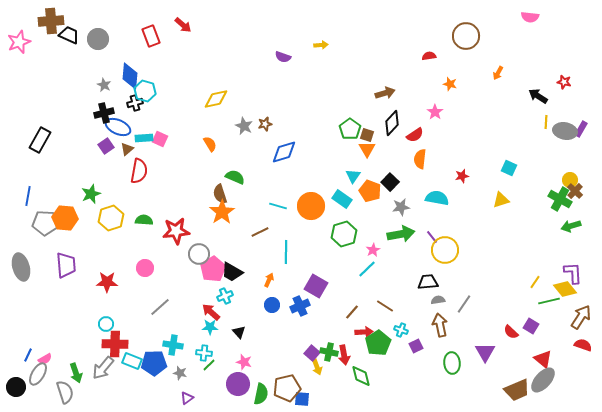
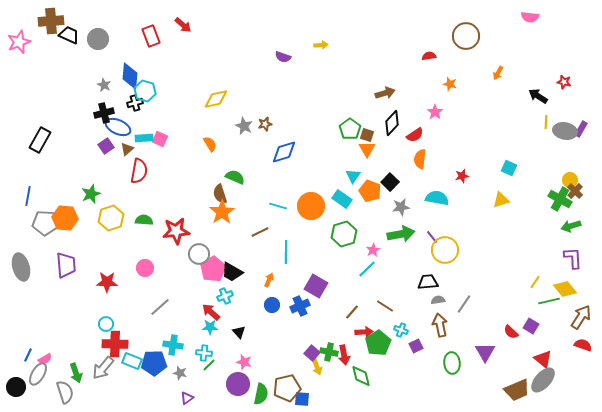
purple L-shape at (573, 273): moved 15 px up
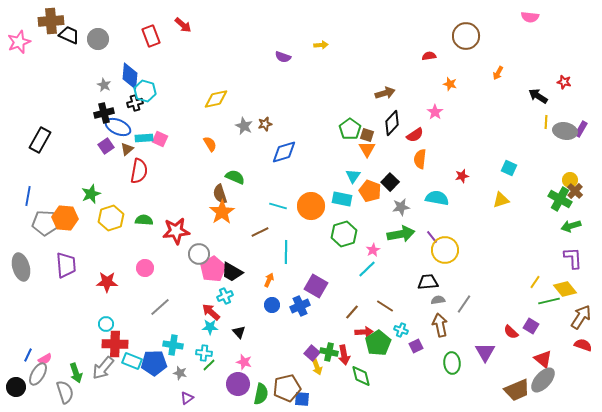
cyan rectangle at (342, 199): rotated 24 degrees counterclockwise
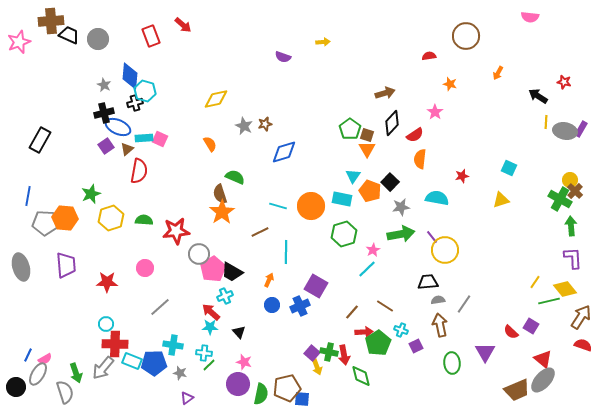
yellow arrow at (321, 45): moved 2 px right, 3 px up
green arrow at (571, 226): rotated 102 degrees clockwise
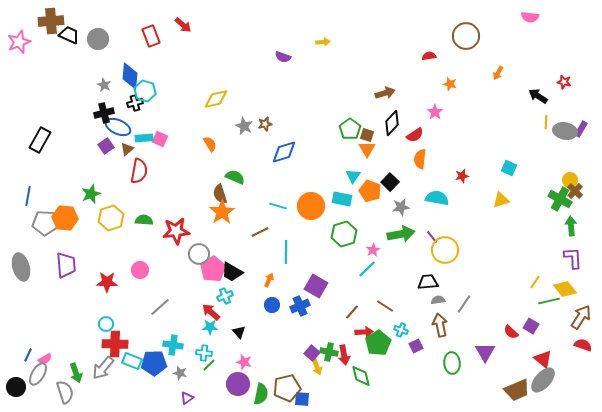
pink circle at (145, 268): moved 5 px left, 2 px down
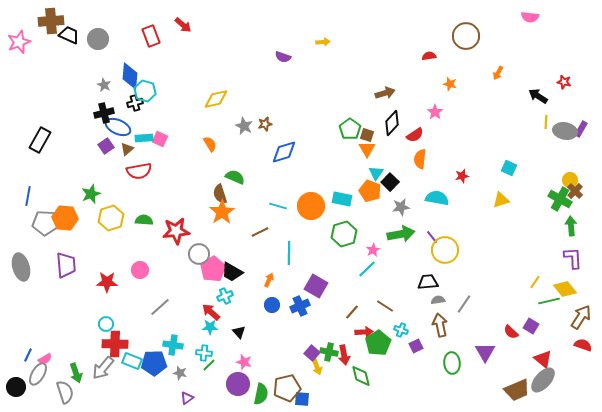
red semicircle at (139, 171): rotated 70 degrees clockwise
cyan triangle at (353, 176): moved 23 px right, 3 px up
cyan line at (286, 252): moved 3 px right, 1 px down
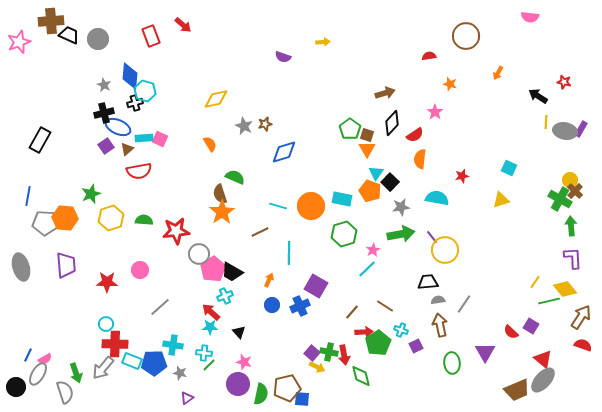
yellow arrow at (317, 367): rotated 42 degrees counterclockwise
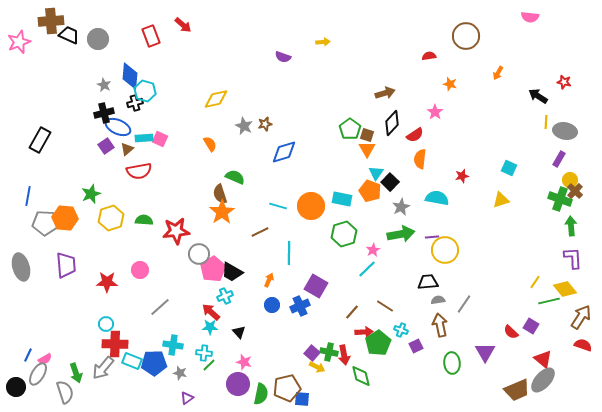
purple rectangle at (581, 129): moved 22 px left, 30 px down
green cross at (560, 199): rotated 10 degrees counterclockwise
gray star at (401, 207): rotated 18 degrees counterclockwise
purple line at (432, 237): rotated 56 degrees counterclockwise
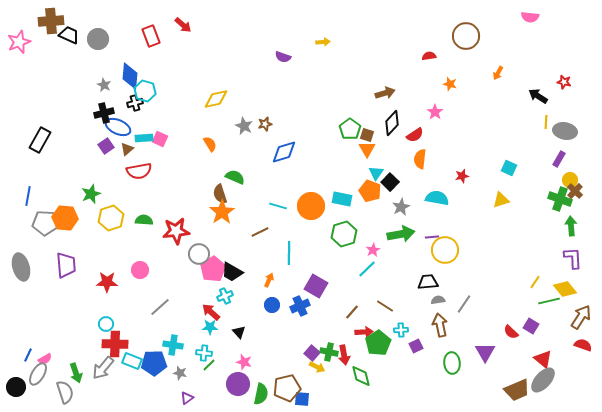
cyan cross at (401, 330): rotated 24 degrees counterclockwise
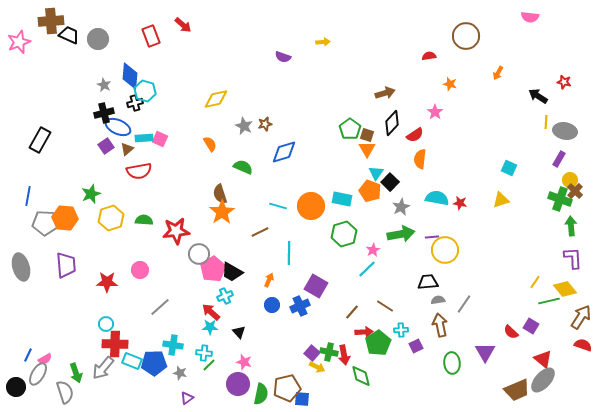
red star at (462, 176): moved 2 px left, 27 px down; rotated 24 degrees clockwise
green semicircle at (235, 177): moved 8 px right, 10 px up
